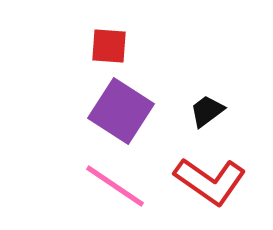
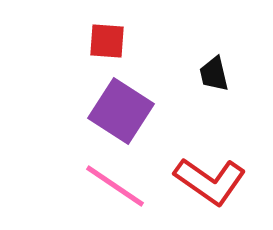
red square: moved 2 px left, 5 px up
black trapezoid: moved 7 px right, 37 px up; rotated 66 degrees counterclockwise
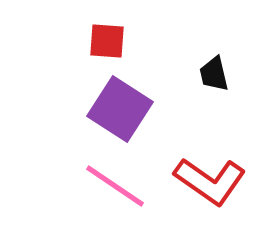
purple square: moved 1 px left, 2 px up
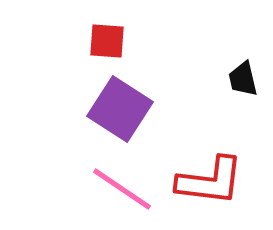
black trapezoid: moved 29 px right, 5 px down
red L-shape: rotated 28 degrees counterclockwise
pink line: moved 7 px right, 3 px down
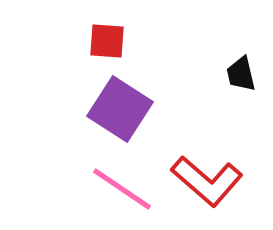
black trapezoid: moved 2 px left, 5 px up
red L-shape: moved 3 px left; rotated 34 degrees clockwise
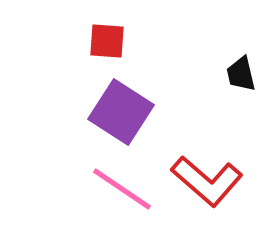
purple square: moved 1 px right, 3 px down
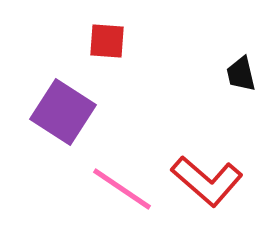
purple square: moved 58 px left
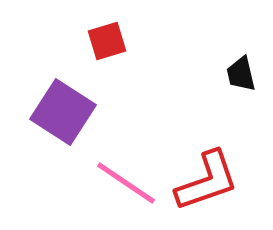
red square: rotated 21 degrees counterclockwise
red L-shape: rotated 60 degrees counterclockwise
pink line: moved 4 px right, 6 px up
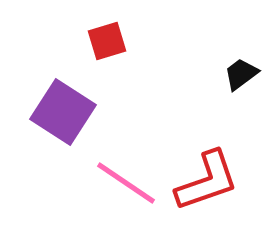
black trapezoid: rotated 66 degrees clockwise
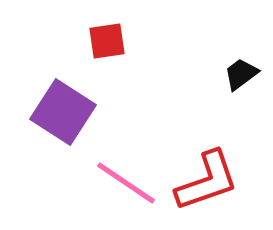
red square: rotated 9 degrees clockwise
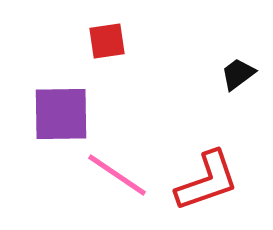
black trapezoid: moved 3 px left
purple square: moved 2 px left, 2 px down; rotated 34 degrees counterclockwise
pink line: moved 9 px left, 8 px up
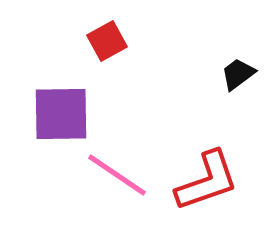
red square: rotated 21 degrees counterclockwise
